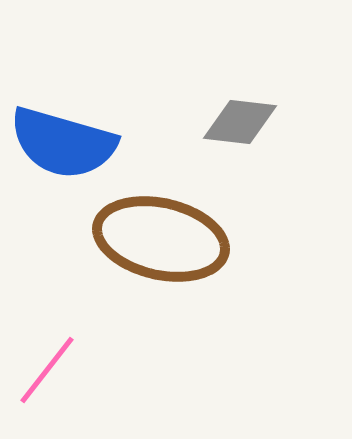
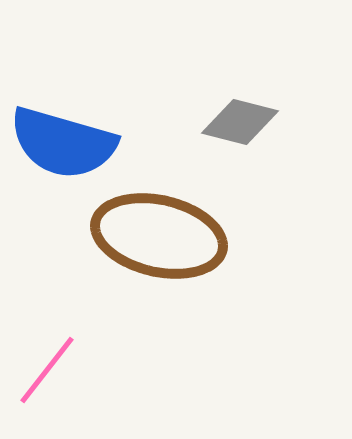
gray diamond: rotated 8 degrees clockwise
brown ellipse: moved 2 px left, 3 px up
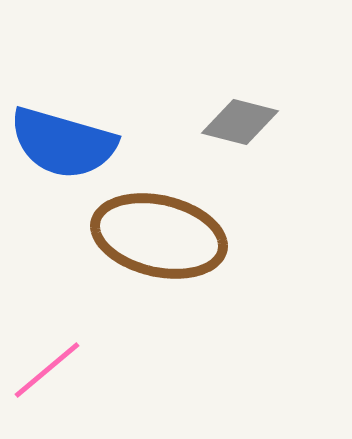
pink line: rotated 12 degrees clockwise
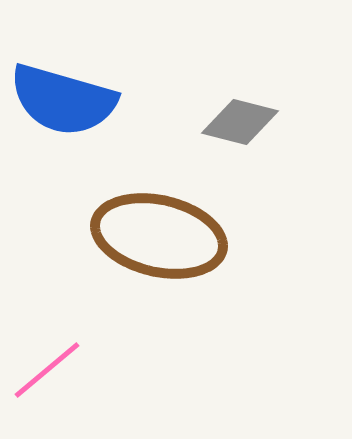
blue semicircle: moved 43 px up
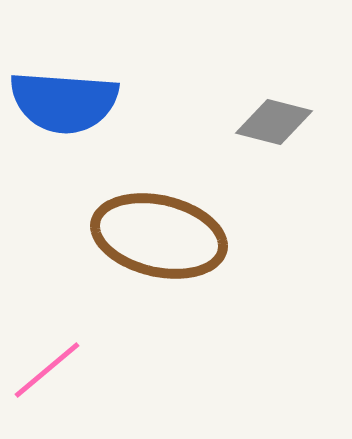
blue semicircle: moved 1 px right, 2 px down; rotated 12 degrees counterclockwise
gray diamond: moved 34 px right
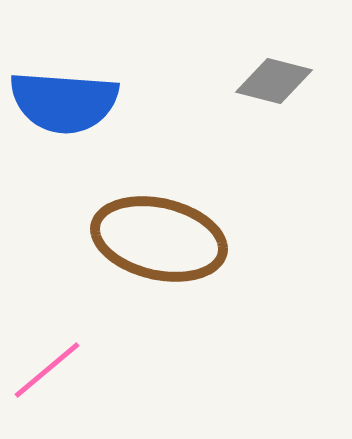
gray diamond: moved 41 px up
brown ellipse: moved 3 px down
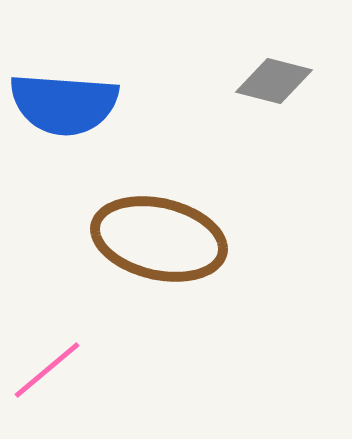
blue semicircle: moved 2 px down
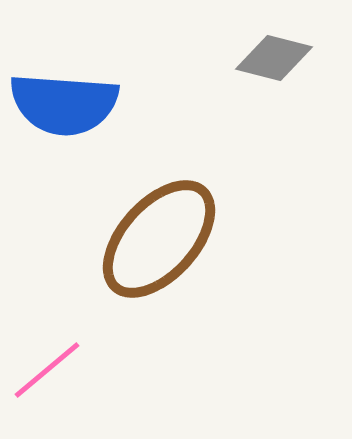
gray diamond: moved 23 px up
brown ellipse: rotated 61 degrees counterclockwise
